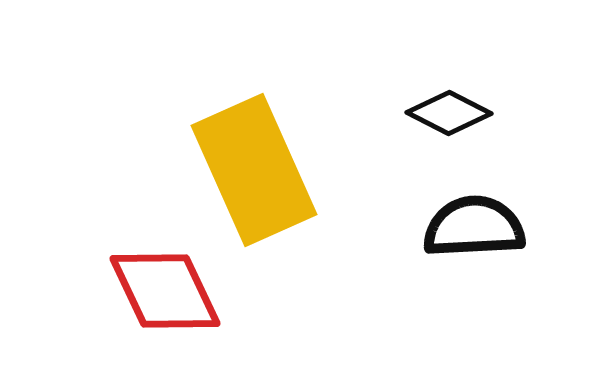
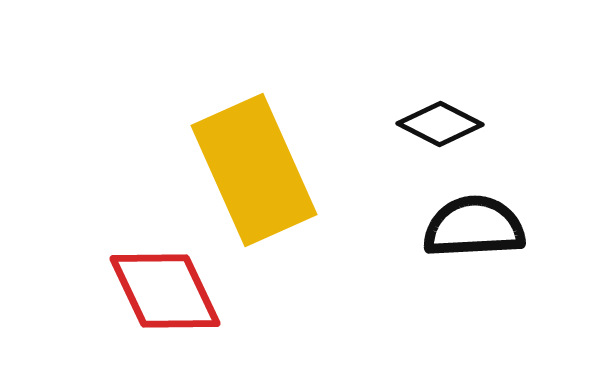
black diamond: moved 9 px left, 11 px down
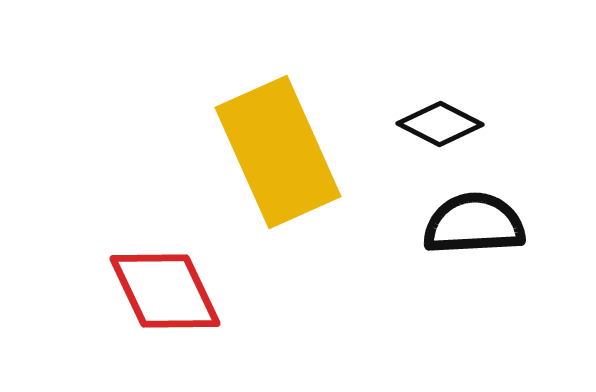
yellow rectangle: moved 24 px right, 18 px up
black semicircle: moved 3 px up
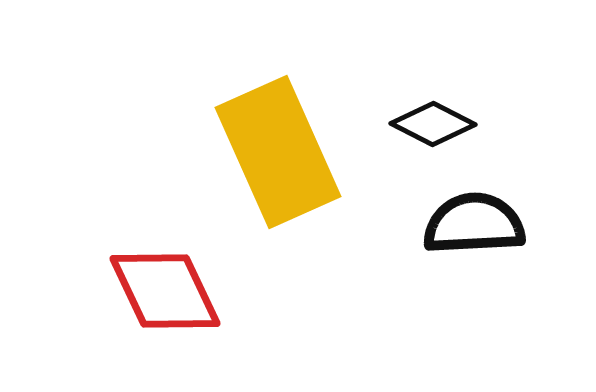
black diamond: moved 7 px left
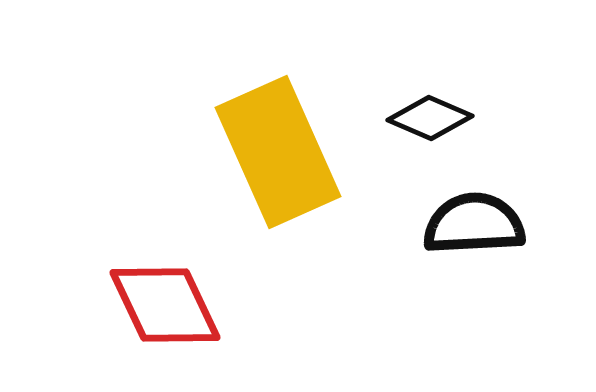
black diamond: moved 3 px left, 6 px up; rotated 4 degrees counterclockwise
red diamond: moved 14 px down
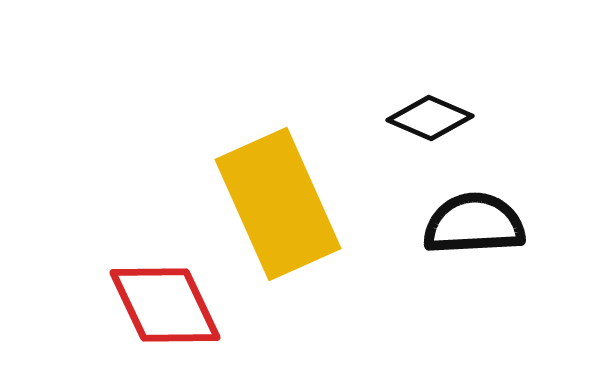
yellow rectangle: moved 52 px down
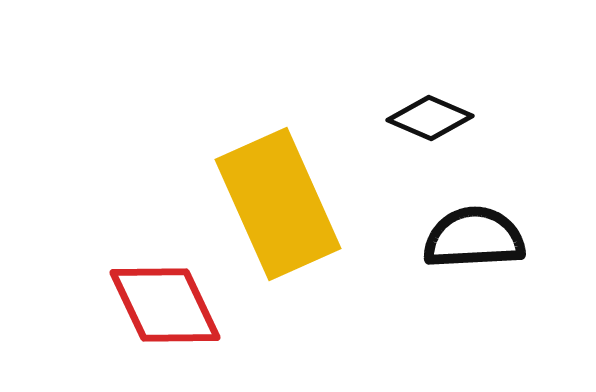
black semicircle: moved 14 px down
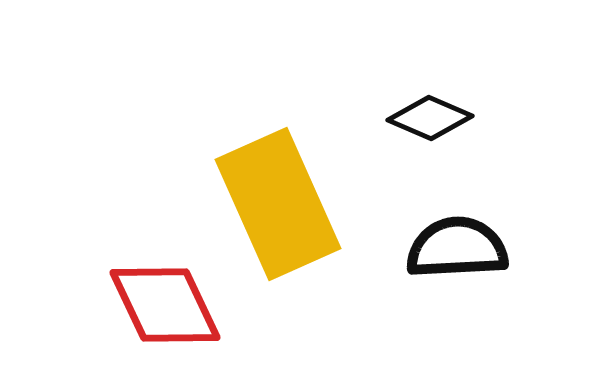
black semicircle: moved 17 px left, 10 px down
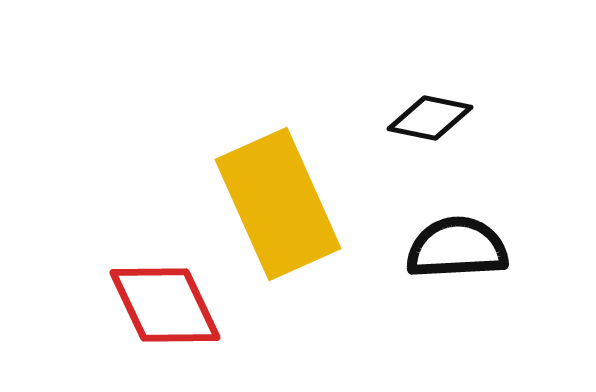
black diamond: rotated 12 degrees counterclockwise
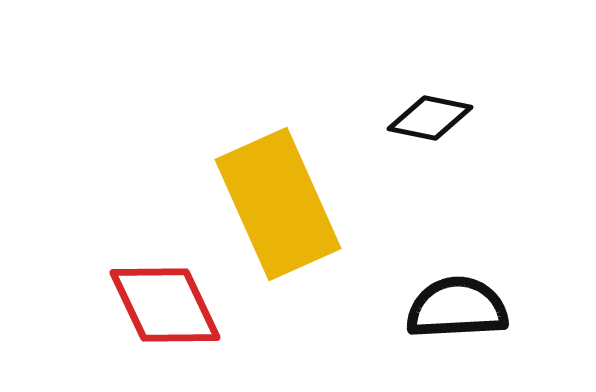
black semicircle: moved 60 px down
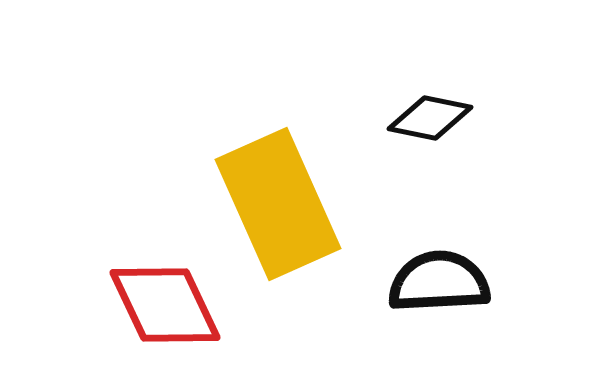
black semicircle: moved 18 px left, 26 px up
